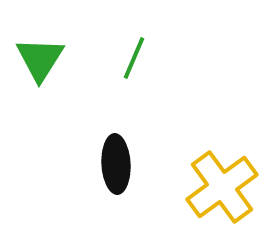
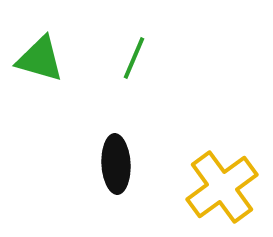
green triangle: rotated 46 degrees counterclockwise
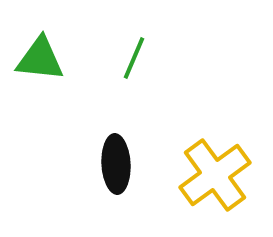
green triangle: rotated 10 degrees counterclockwise
yellow cross: moved 7 px left, 12 px up
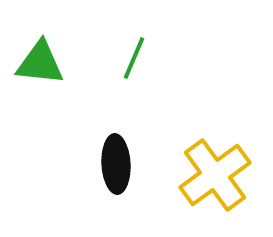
green triangle: moved 4 px down
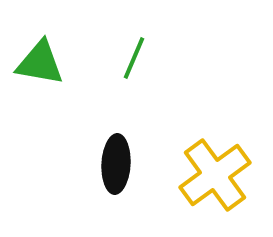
green triangle: rotated 4 degrees clockwise
black ellipse: rotated 6 degrees clockwise
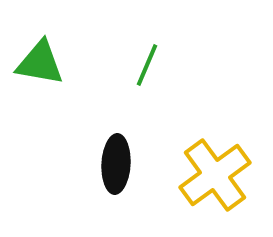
green line: moved 13 px right, 7 px down
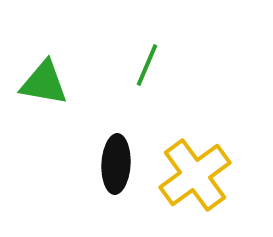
green triangle: moved 4 px right, 20 px down
yellow cross: moved 20 px left
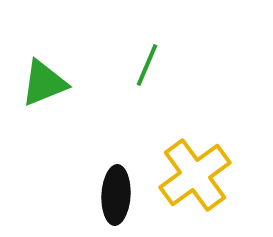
green triangle: rotated 32 degrees counterclockwise
black ellipse: moved 31 px down
